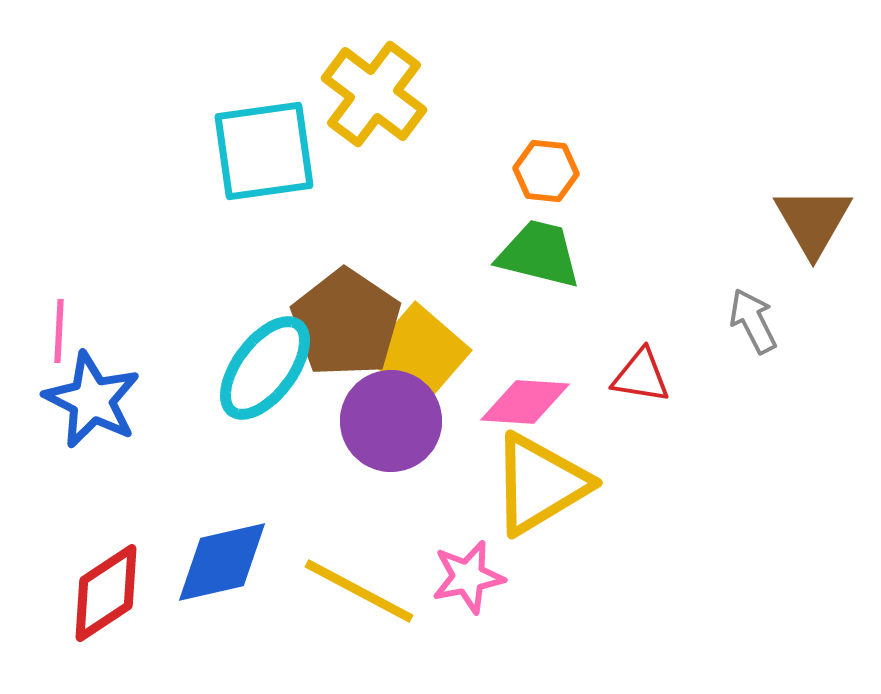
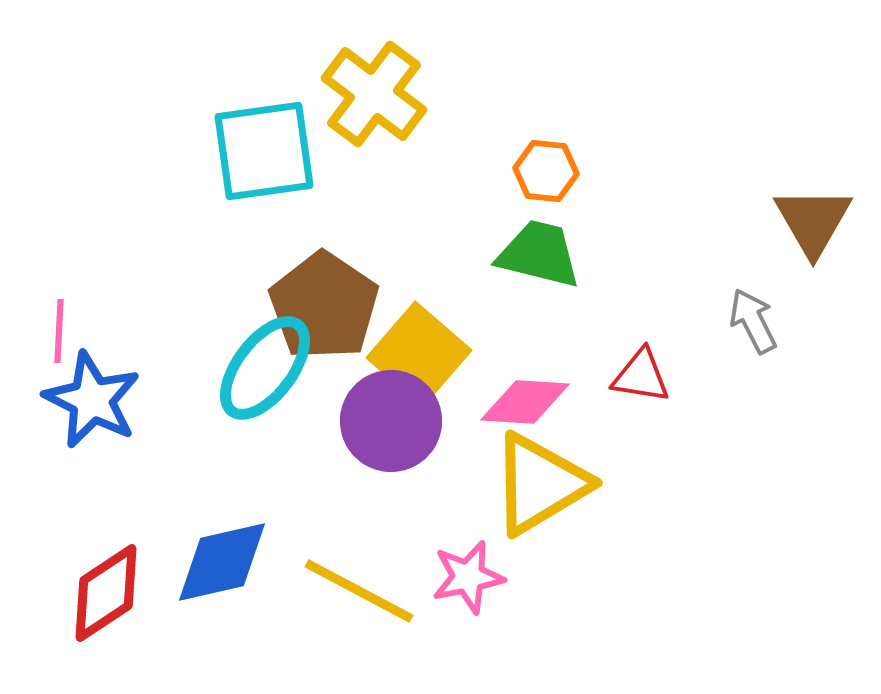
brown pentagon: moved 22 px left, 17 px up
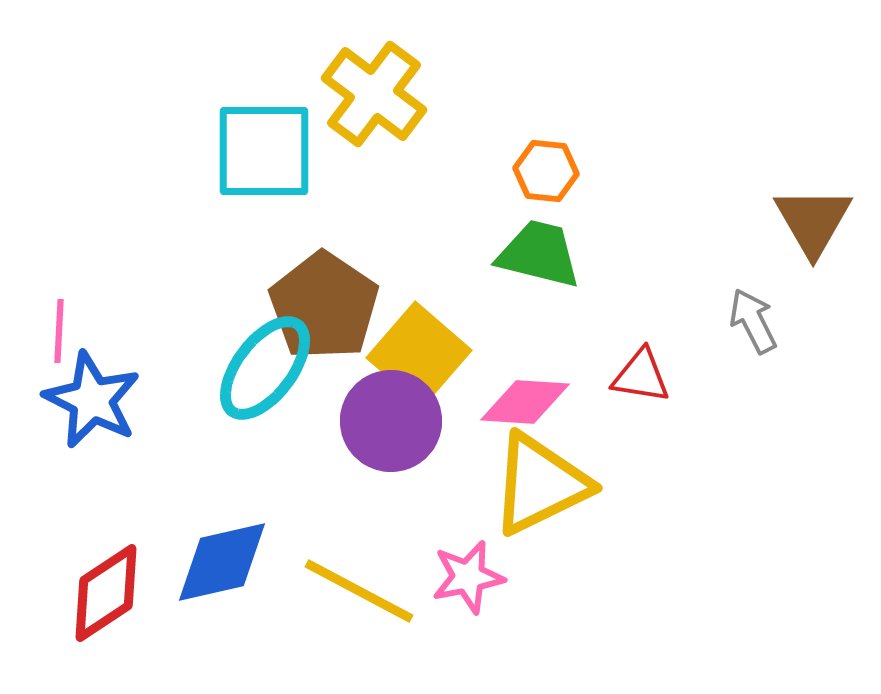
cyan square: rotated 8 degrees clockwise
yellow triangle: rotated 5 degrees clockwise
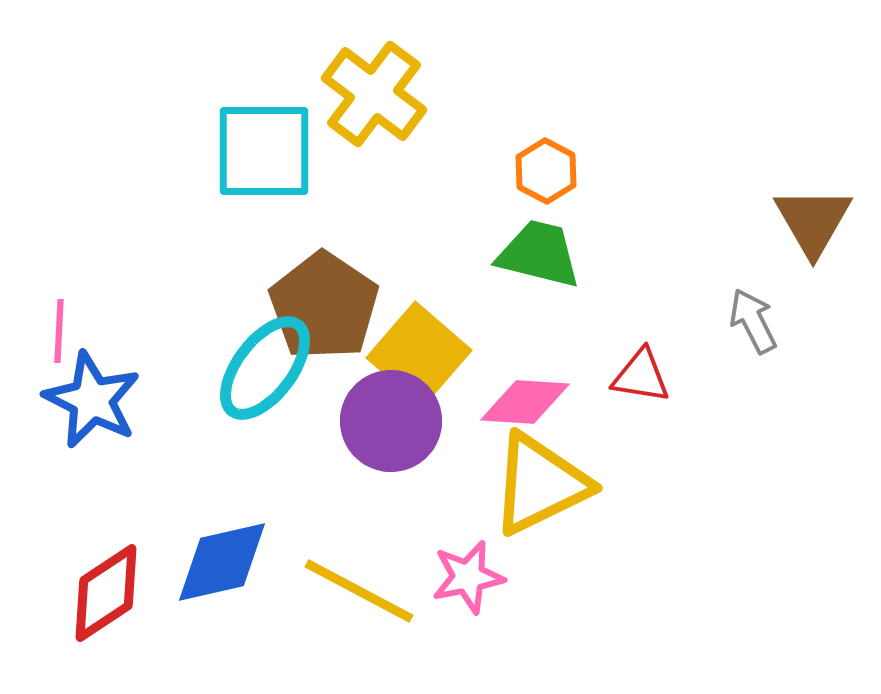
orange hexagon: rotated 22 degrees clockwise
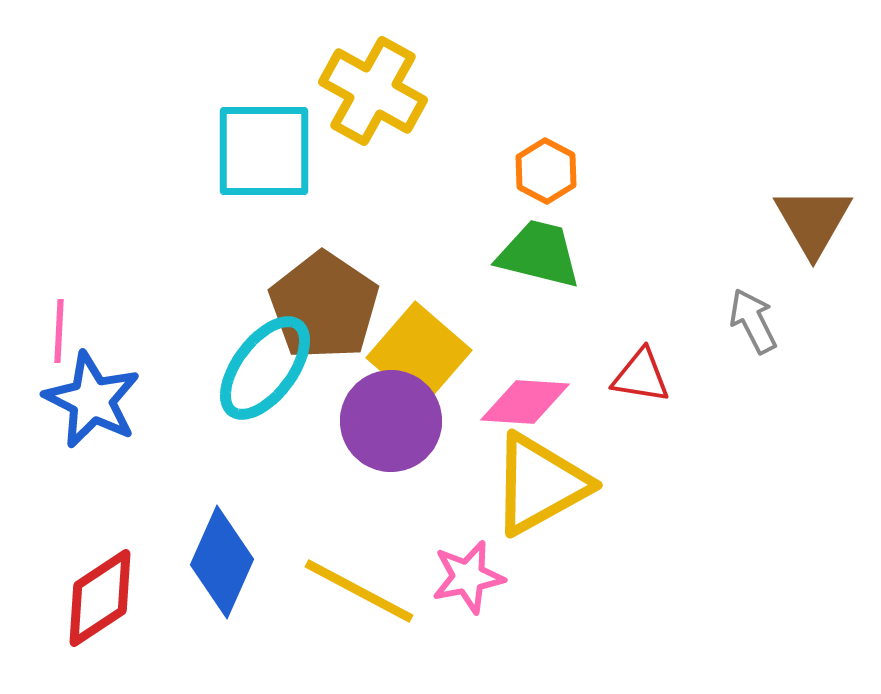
yellow cross: moved 1 px left, 3 px up; rotated 8 degrees counterclockwise
yellow triangle: rotated 3 degrees counterclockwise
blue diamond: rotated 53 degrees counterclockwise
red diamond: moved 6 px left, 5 px down
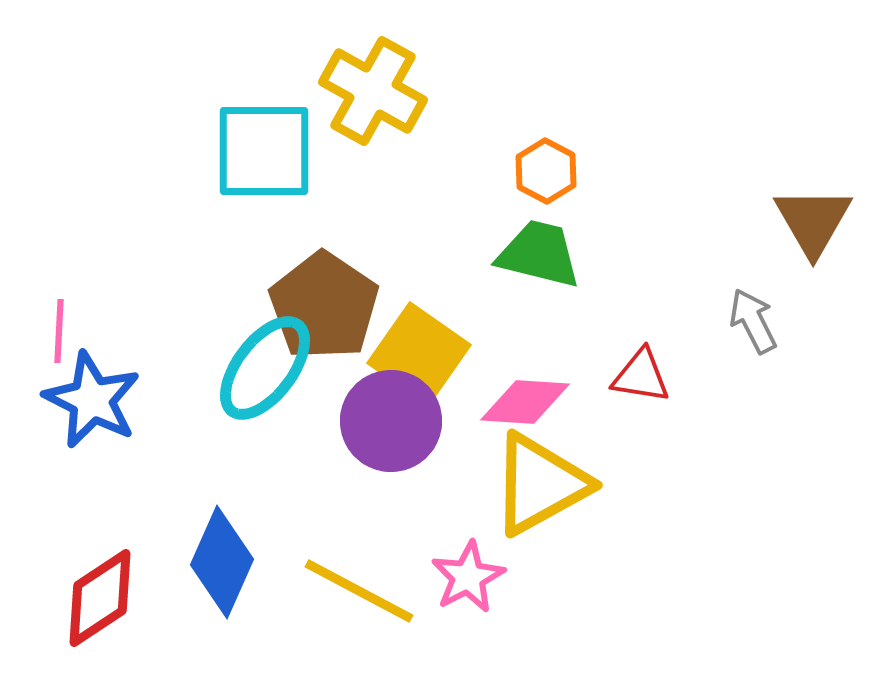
yellow square: rotated 6 degrees counterclockwise
pink star: rotated 16 degrees counterclockwise
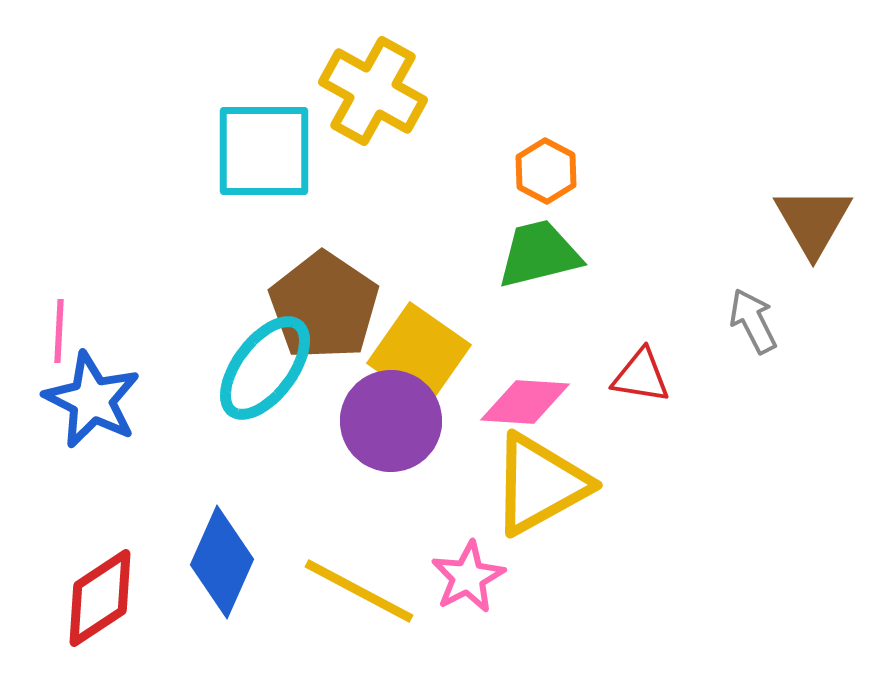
green trapezoid: rotated 28 degrees counterclockwise
